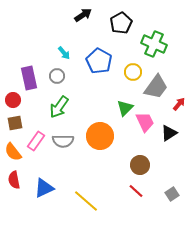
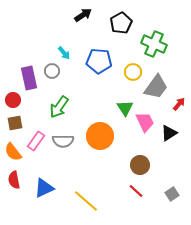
blue pentagon: rotated 25 degrees counterclockwise
gray circle: moved 5 px left, 5 px up
green triangle: rotated 18 degrees counterclockwise
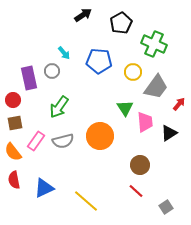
pink trapezoid: rotated 20 degrees clockwise
gray semicircle: rotated 15 degrees counterclockwise
gray square: moved 6 px left, 13 px down
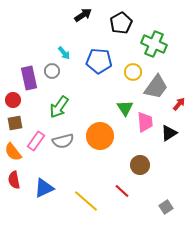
red line: moved 14 px left
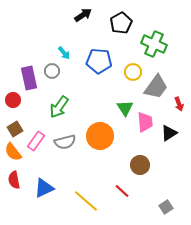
red arrow: rotated 120 degrees clockwise
brown square: moved 6 px down; rotated 21 degrees counterclockwise
gray semicircle: moved 2 px right, 1 px down
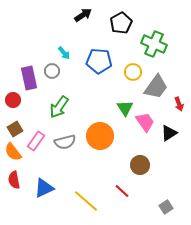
pink trapezoid: rotated 30 degrees counterclockwise
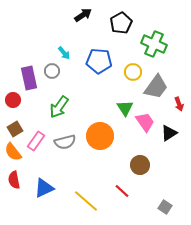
gray square: moved 1 px left; rotated 24 degrees counterclockwise
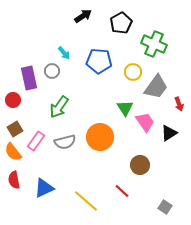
black arrow: moved 1 px down
orange circle: moved 1 px down
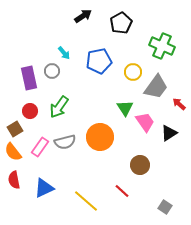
green cross: moved 8 px right, 2 px down
blue pentagon: rotated 15 degrees counterclockwise
red circle: moved 17 px right, 11 px down
red arrow: rotated 152 degrees clockwise
pink rectangle: moved 4 px right, 6 px down
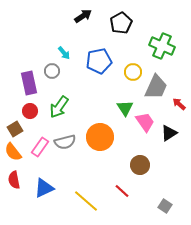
purple rectangle: moved 5 px down
gray trapezoid: rotated 12 degrees counterclockwise
gray square: moved 1 px up
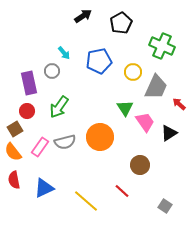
red circle: moved 3 px left
